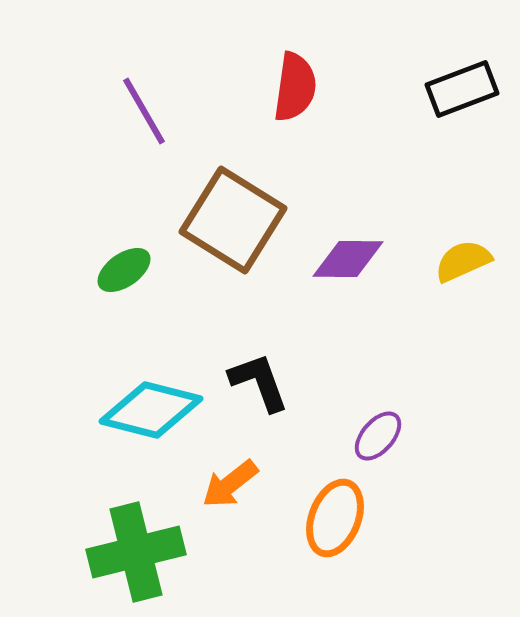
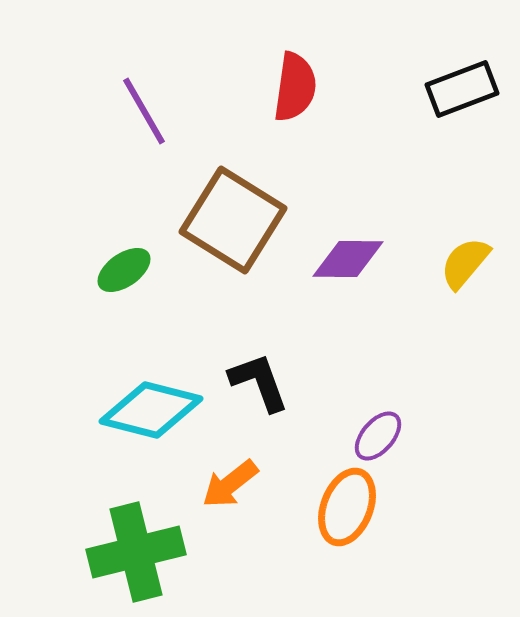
yellow semicircle: moved 2 px right, 2 px down; rotated 26 degrees counterclockwise
orange ellipse: moved 12 px right, 11 px up
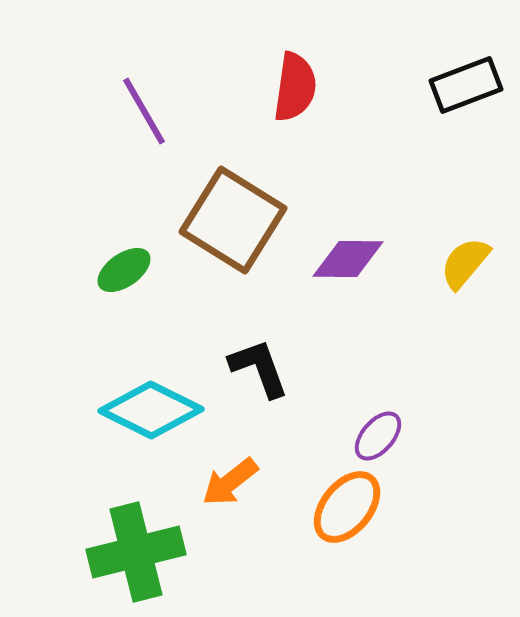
black rectangle: moved 4 px right, 4 px up
black L-shape: moved 14 px up
cyan diamond: rotated 12 degrees clockwise
orange arrow: moved 2 px up
orange ellipse: rotated 18 degrees clockwise
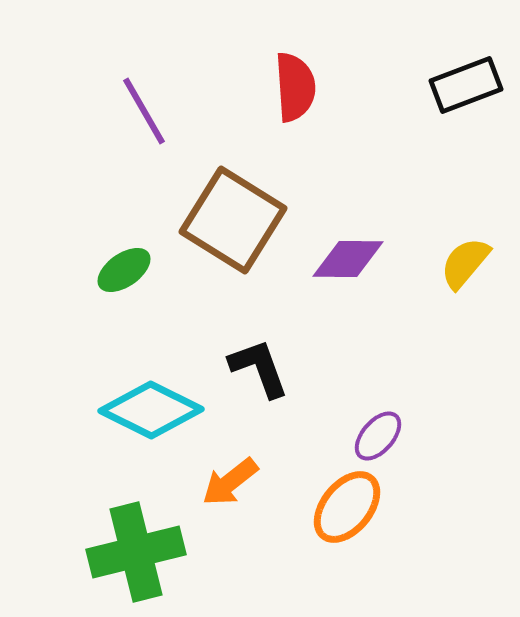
red semicircle: rotated 12 degrees counterclockwise
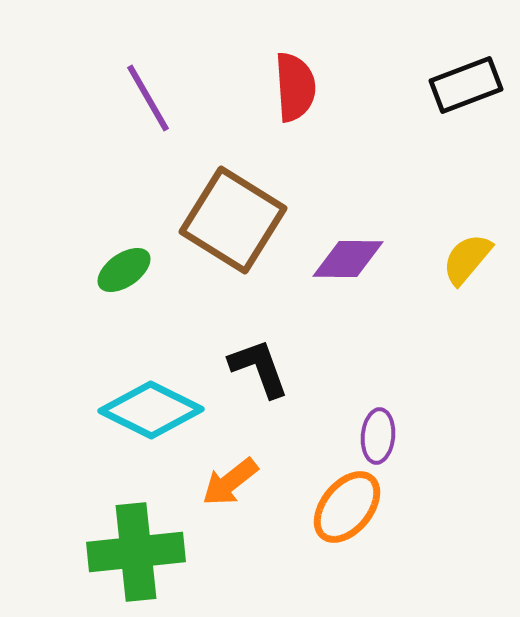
purple line: moved 4 px right, 13 px up
yellow semicircle: moved 2 px right, 4 px up
purple ellipse: rotated 36 degrees counterclockwise
green cross: rotated 8 degrees clockwise
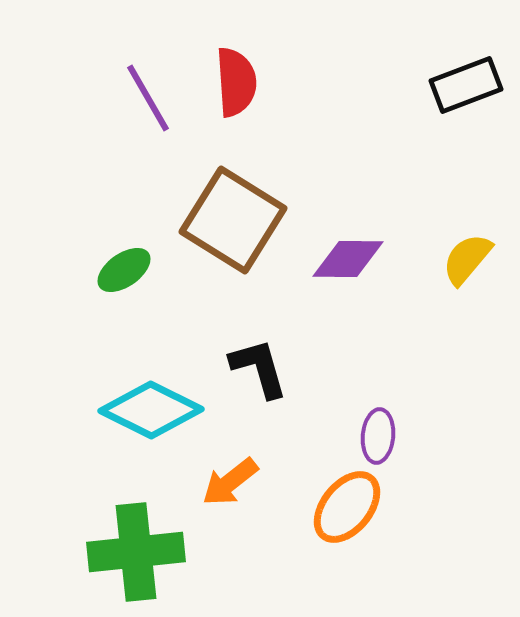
red semicircle: moved 59 px left, 5 px up
black L-shape: rotated 4 degrees clockwise
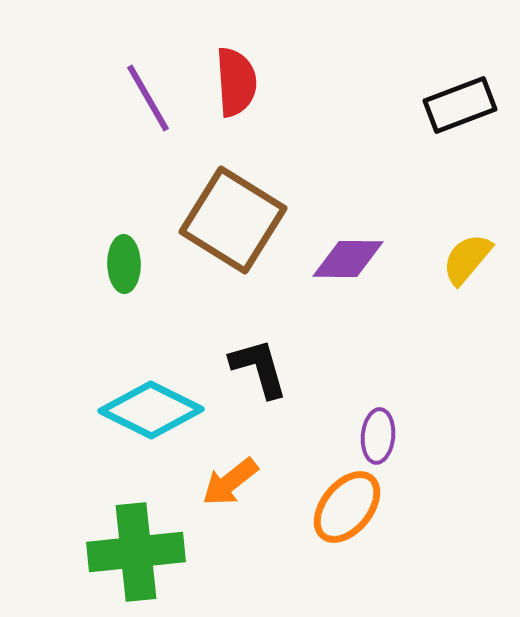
black rectangle: moved 6 px left, 20 px down
green ellipse: moved 6 px up; rotated 56 degrees counterclockwise
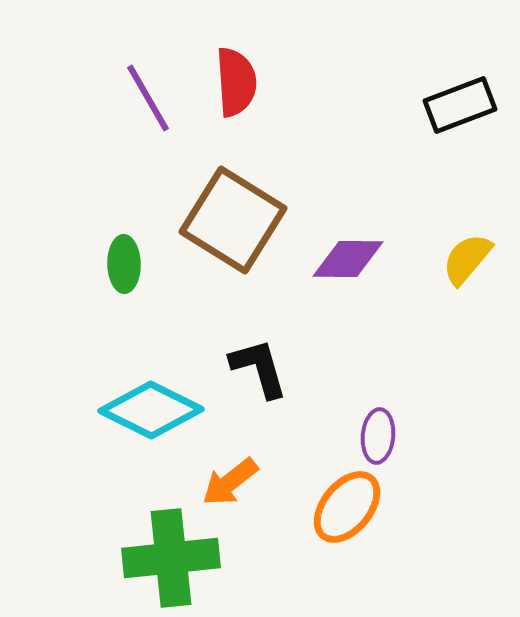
green cross: moved 35 px right, 6 px down
